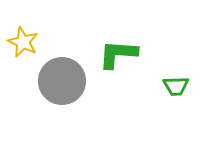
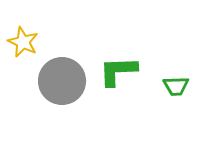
green L-shape: moved 17 px down; rotated 6 degrees counterclockwise
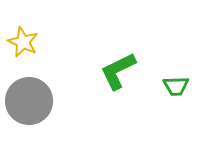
green L-shape: rotated 24 degrees counterclockwise
gray circle: moved 33 px left, 20 px down
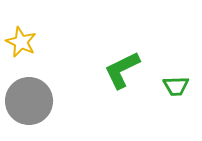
yellow star: moved 2 px left
green L-shape: moved 4 px right, 1 px up
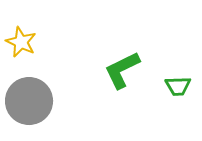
green trapezoid: moved 2 px right
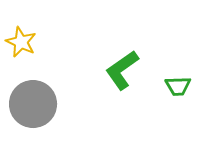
green L-shape: rotated 9 degrees counterclockwise
gray circle: moved 4 px right, 3 px down
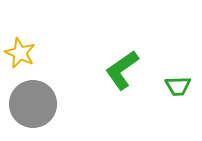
yellow star: moved 1 px left, 11 px down
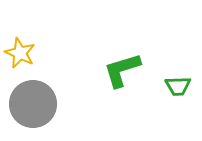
green L-shape: rotated 18 degrees clockwise
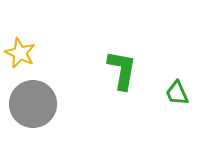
green L-shape: rotated 117 degrees clockwise
green trapezoid: moved 1 px left, 7 px down; rotated 68 degrees clockwise
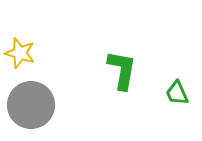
yellow star: rotated 8 degrees counterclockwise
gray circle: moved 2 px left, 1 px down
